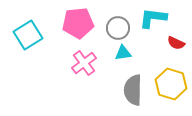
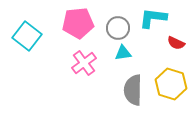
cyan square: moved 1 px left, 1 px down; rotated 20 degrees counterclockwise
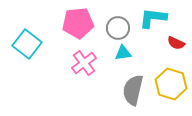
cyan square: moved 8 px down
gray semicircle: rotated 12 degrees clockwise
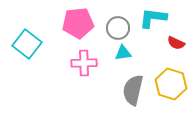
pink cross: rotated 35 degrees clockwise
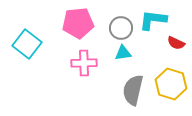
cyan L-shape: moved 2 px down
gray circle: moved 3 px right
